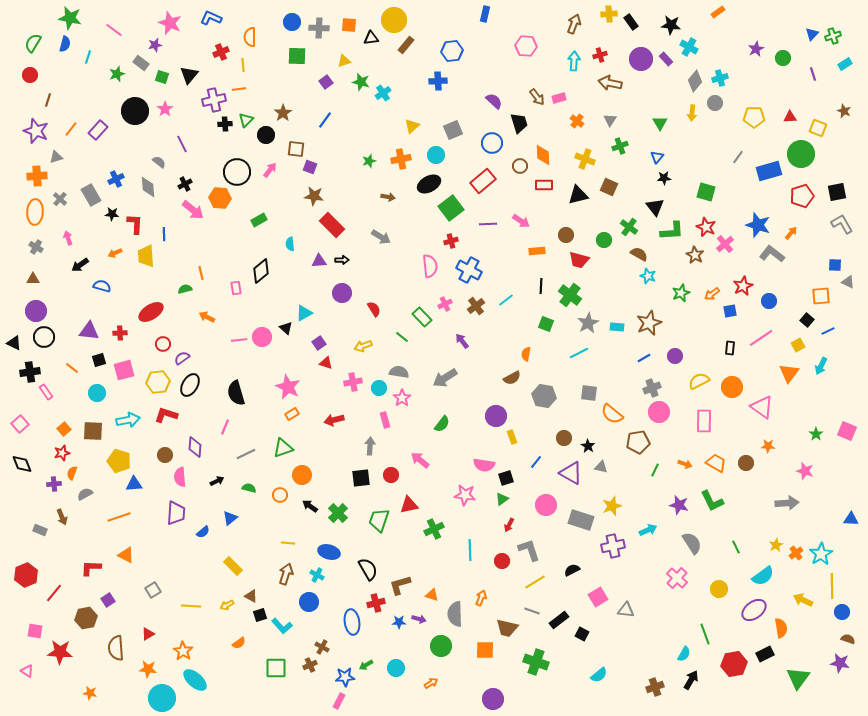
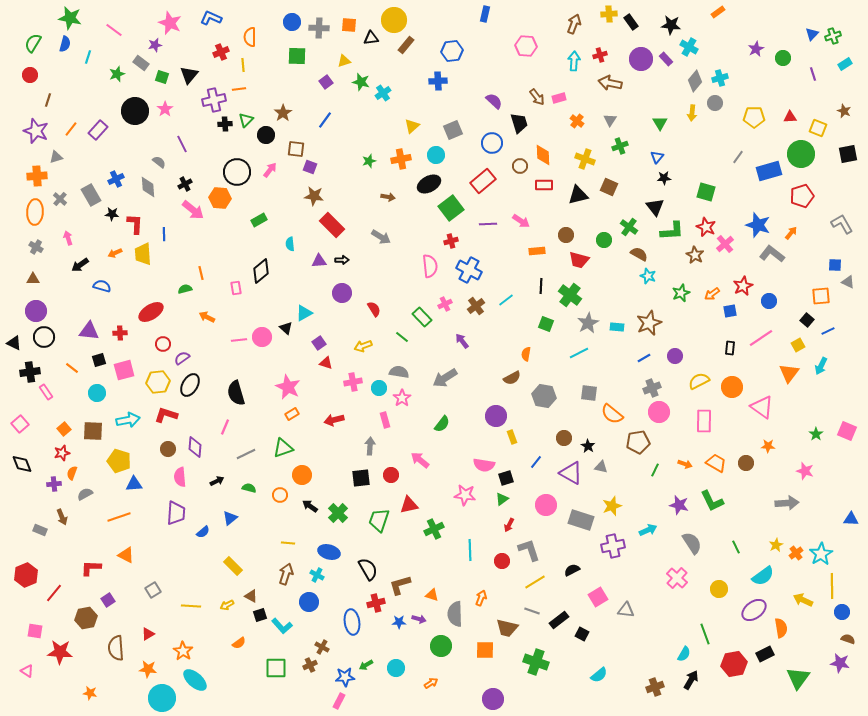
black square at (837, 192): moved 11 px right, 38 px up
yellow trapezoid at (146, 256): moved 3 px left, 2 px up
brown circle at (165, 455): moved 3 px right, 6 px up
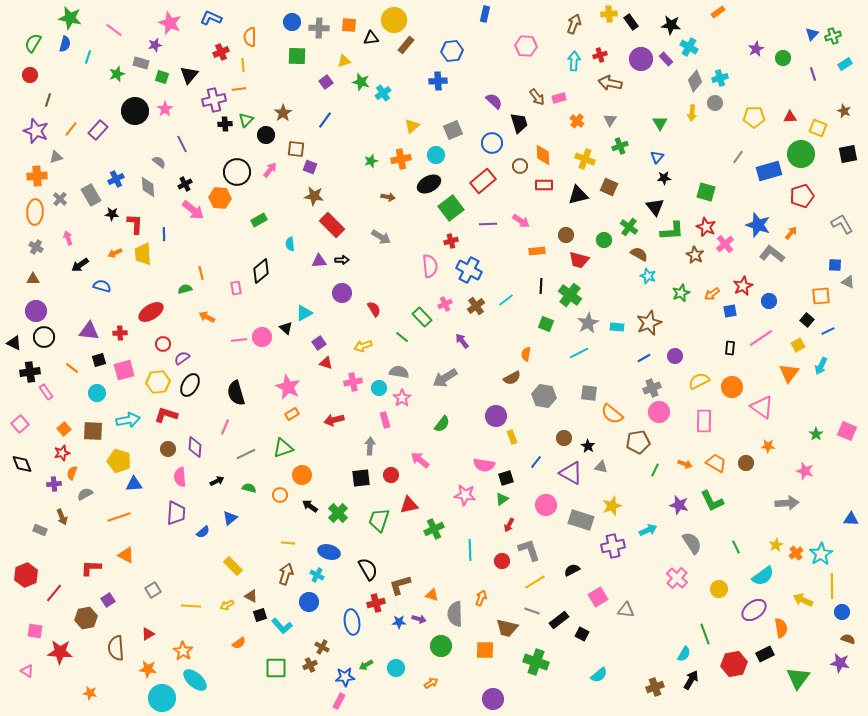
gray rectangle at (141, 63): rotated 21 degrees counterclockwise
green star at (369, 161): moved 2 px right
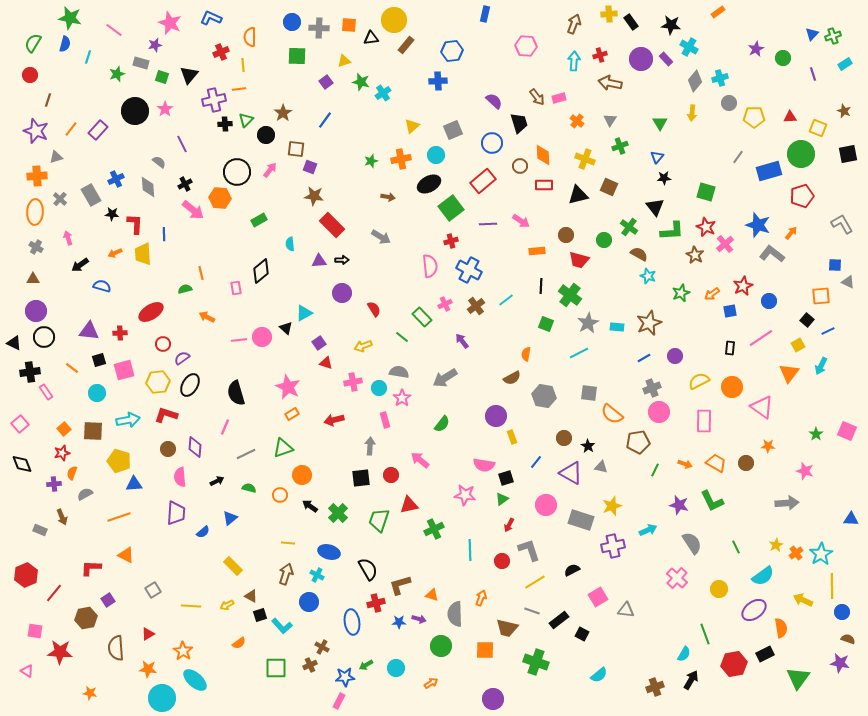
gray circle at (715, 103): moved 14 px right
